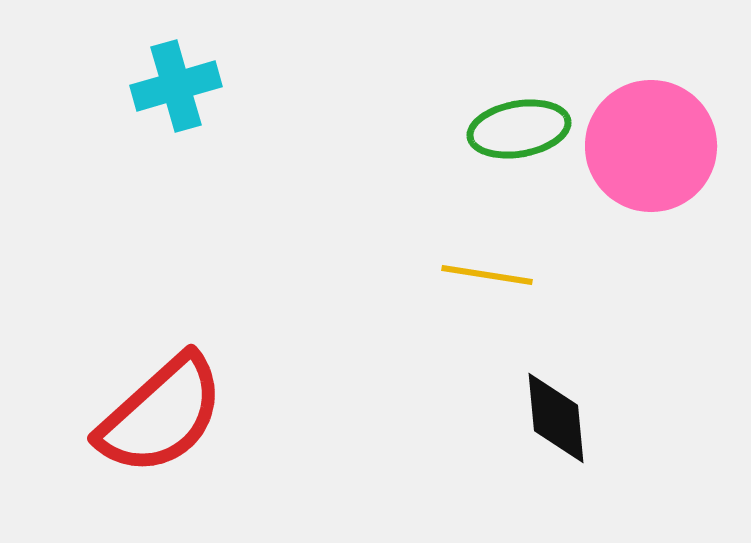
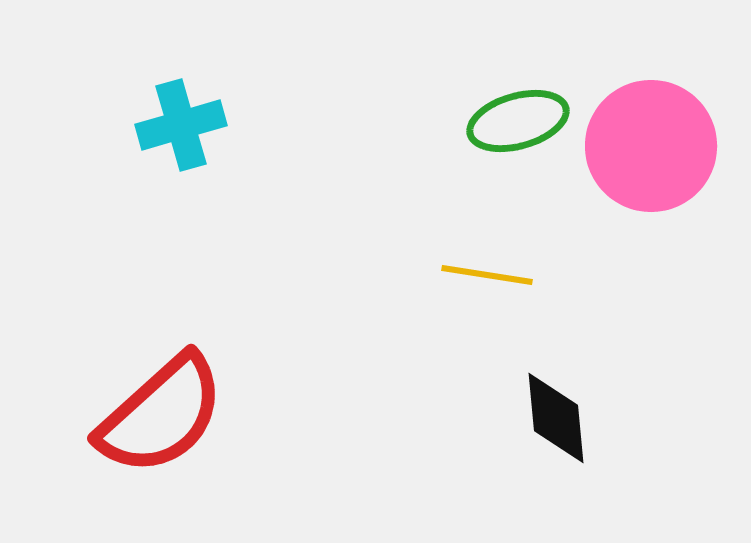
cyan cross: moved 5 px right, 39 px down
green ellipse: moved 1 px left, 8 px up; rotated 6 degrees counterclockwise
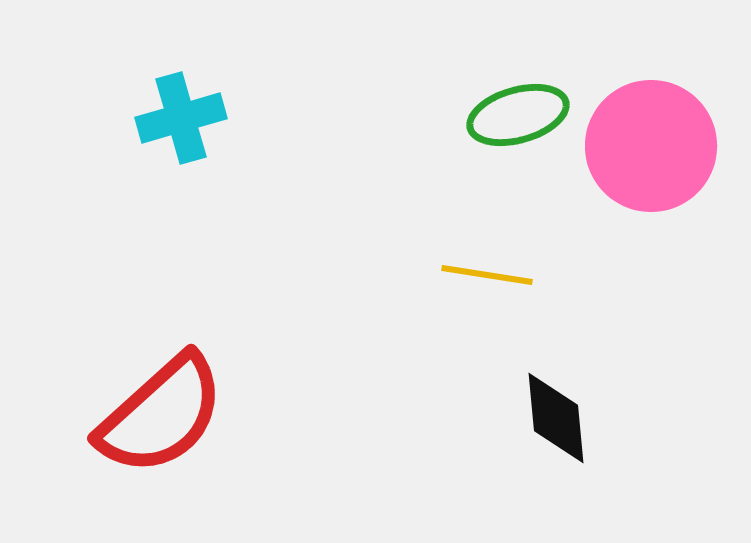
green ellipse: moved 6 px up
cyan cross: moved 7 px up
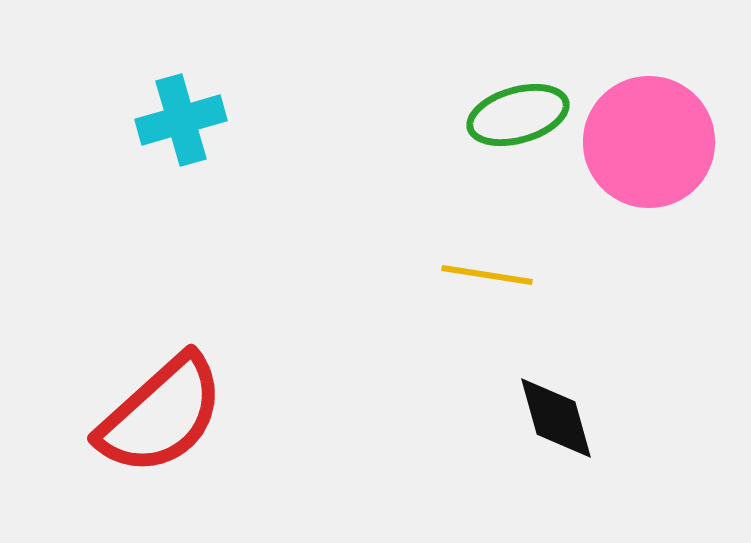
cyan cross: moved 2 px down
pink circle: moved 2 px left, 4 px up
black diamond: rotated 10 degrees counterclockwise
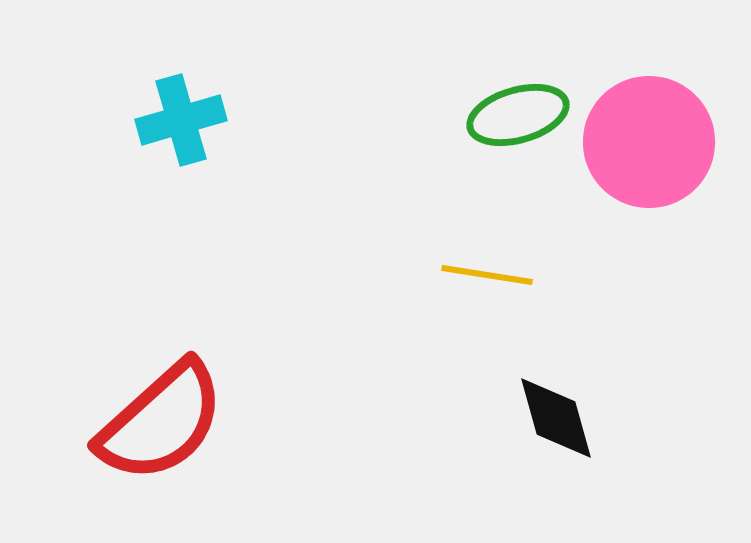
red semicircle: moved 7 px down
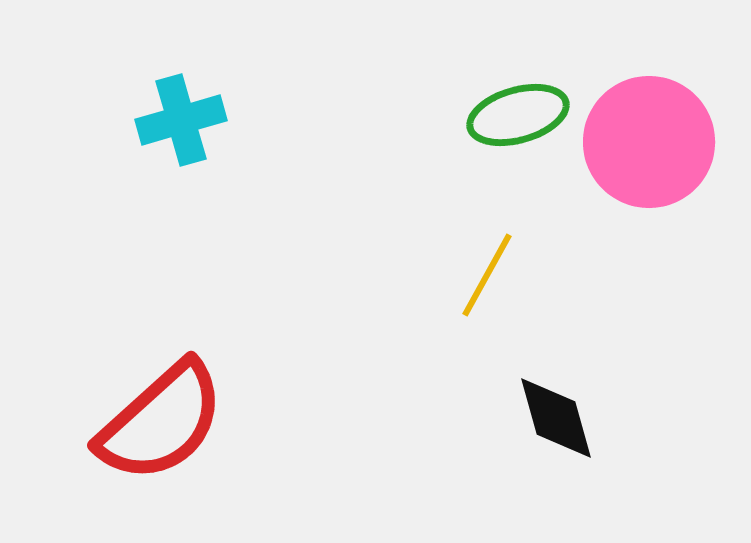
yellow line: rotated 70 degrees counterclockwise
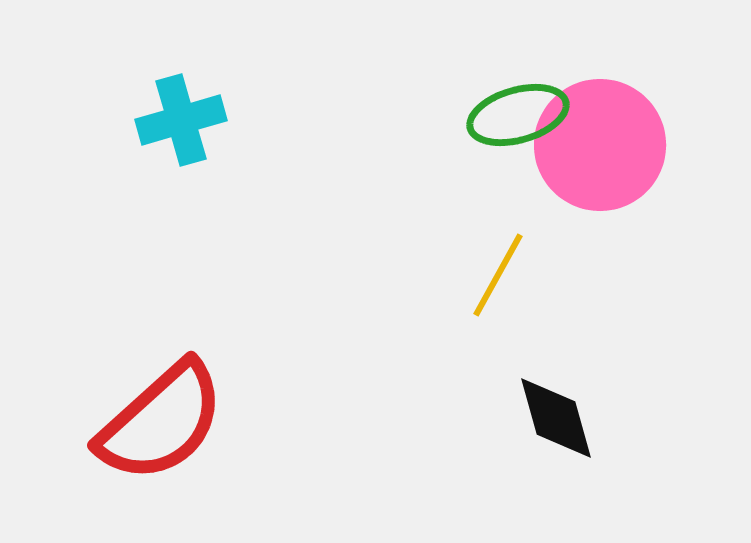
pink circle: moved 49 px left, 3 px down
yellow line: moved 11 px right
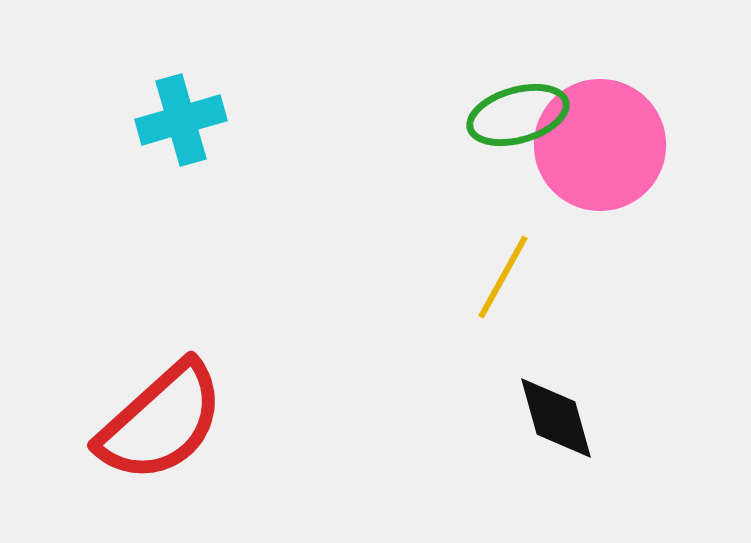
yellow line: moved 5 px right, 2 px down
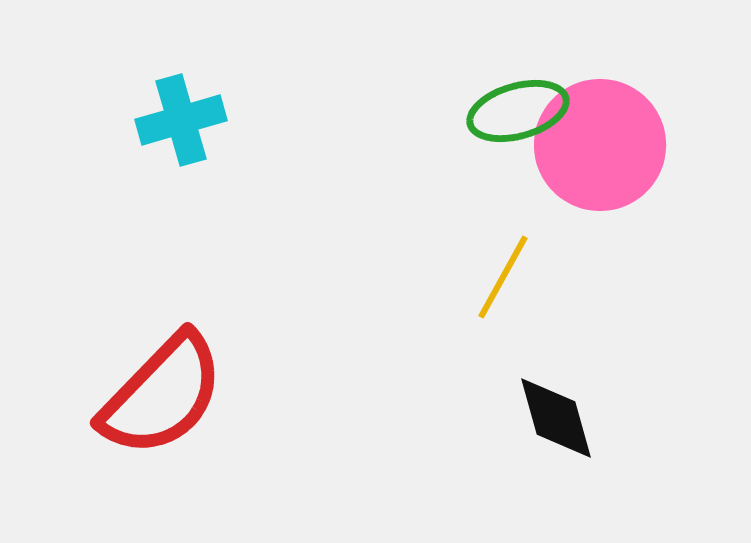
green ellipse: moved 4 px up
red semicircle: moved 1 px right, 27 px up; rotated 4 degrees counterclockwise
